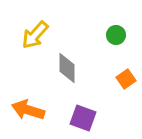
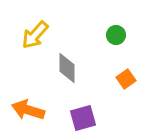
purple square: rotated 36 degrees counterclockwise
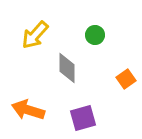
green circle: moved 21 px left
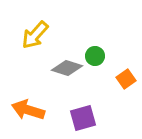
green circle: moved 21 px down
gray diamond: rotated 72 degrees counterclockwise
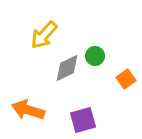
yellow arrow: moved 9 px right
gray diamond: rotated 44 degrees counterclockwise
purple square: moved 2 px down
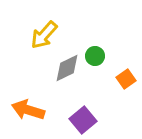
purple square: rotated 24 degrees counterclockwise
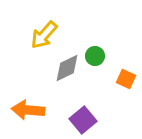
orange square: rotated 30 degrees counterclockwise
orange arrow: rotated 12 degrees counterclockwise
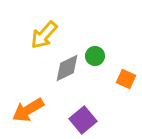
orange arrow: rotated 36 degrees counterclockwise
